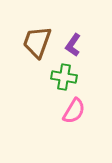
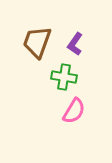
purple L-shape: moved 2 px right, 1 px up
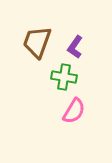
purple L-shape: moved 3 px down
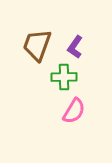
brown trapezoid: moved 3 px down
green cross: rotated 10 degrees counterclockwise
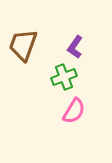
brown trapezoid: moved 14 px left
green cross: rotated 20 degrees counterclockwise
